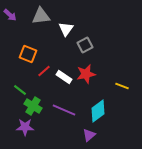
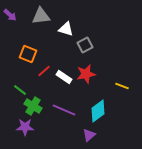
white triangle: rotated 49 degrees counterclockwise
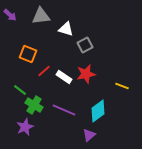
green cross: moved 1 px right, 1 px up
purple star: rotated 24 degrees counterclockwise
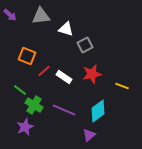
orange square: moved 1 px left, 2 px down
red star: moved 6 px right
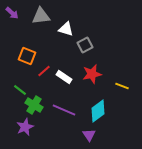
purple arrow: moved 2 px right, 2 px up
purple triangle: rotated 24 degrees counterclockwise
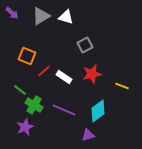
gray triangle: rotated 24 degrees counterclockwise
white triangle: moved 12 px up
purple triangle: moved 1 px left; rotated 48 degrees clockwise
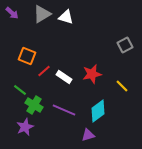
gray triangle: moved 1 px right, 2 px up
gray square: moved 40 px right
yellow line: rotated 24 degrees clockwise
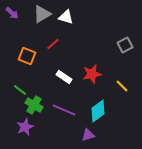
red line: moved 9 px right, 27 px up
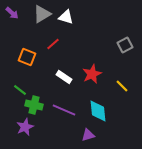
orange square: moved 1 px down
red star: rotated 12 degrees counterclockwise
green cross: rotated 18 degrees counterclockwise
cyan diamond: rotated 60 degrees counterclockwise
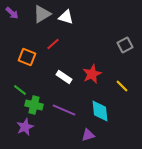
cyan diamond: moved 2 px right
